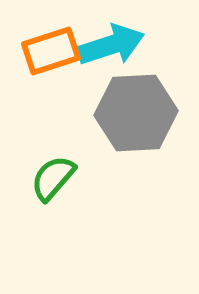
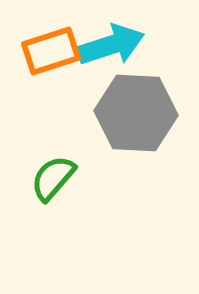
gray hexagon: rotated 6 degrees clockwise
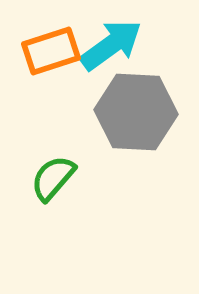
cyan arrow: rotated 18 degrees counterclockwise
gray hexagon: moved 1 px up
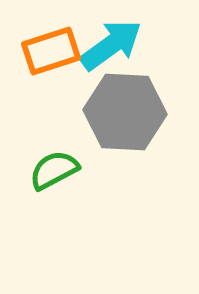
gray hexagon: moved 11 px left
green semicircle: moved 1 px right, 8 px up; rotated 21 degrees clockwise
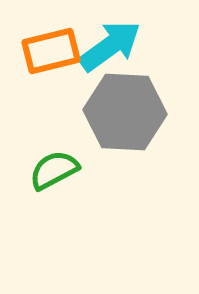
cyan arrow: moved 1 px left, 1 px down
orange rectangle: rotated 4 degrees clockwise
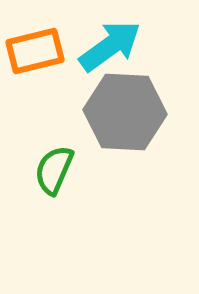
orange rectangle: moved 16 px left
green semicircle: rotated 39 degrees counterclockwise
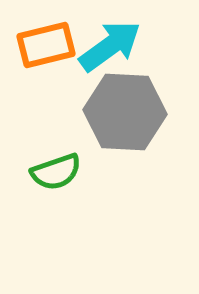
orange rectangle: moved 11 px right, 6 px up
green semicircle: moved 2 px right, 2 px down; rotated 132 degrees counterclockwise
